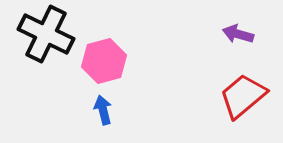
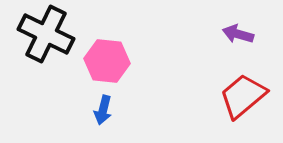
pink hexagon: moved 3 px right; rotated 21 degrees clockwise
blue arrow: rotated 152 degrees counterclockwise
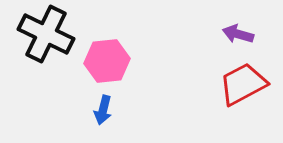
pink hexagon: rotated 12 degrees counterclockwise
red trapezoid: moved 12 px up; rotated 12 degrees clockwise
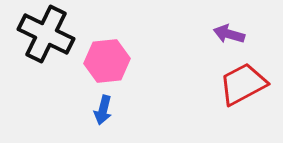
purple arrow: moved 9 px left
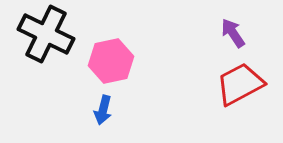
purple arrow: moved 4 px right, 1 px up; rotated 40 degrees clockwise
pink hexagon: moved 4 px right; rotated 6 degrees counterclockwise
red trapezoid: moved 3 px left
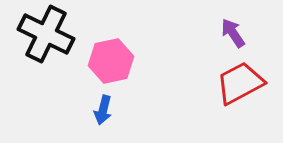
red trapezoid: moved 1 px up
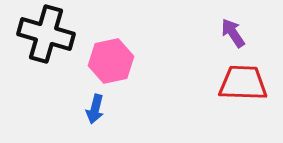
black cross: rotated 10 degrees counterclockwise
red trapezoid: moved 3 px right; rotated 30 degrees clockwise
blue arrow: moved 8 px left, 1 px up
